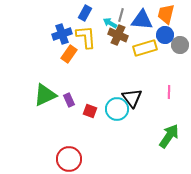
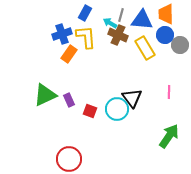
orange trapezoid: rotated 15 degrees counterclockwise
yellow rectangle: rotated 75 degrees clockwise
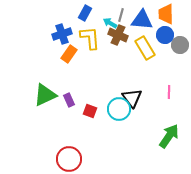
yellow L-shape: moved 4 px right, 1 px down
cyan circle: moved 2 px right
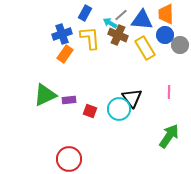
gray line: rotated 32 degrees clockwise
orange rectangle: moved 4 px left
purple rectangle: rotated 72 degrees counterclockwise
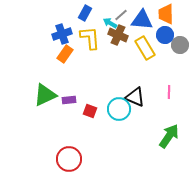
black triangle: moved 3 px right, 1 px up; rotated 30 degrees counterclockwise
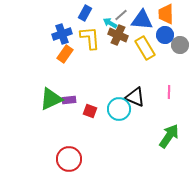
green triangle: moved 6 px right, 4 px down
